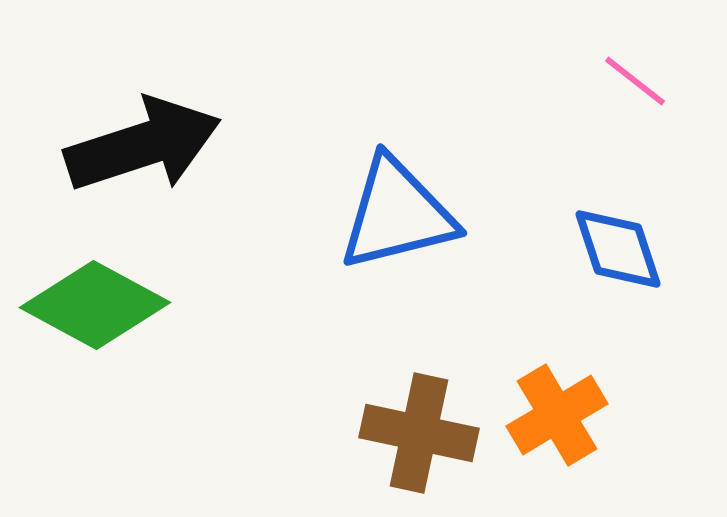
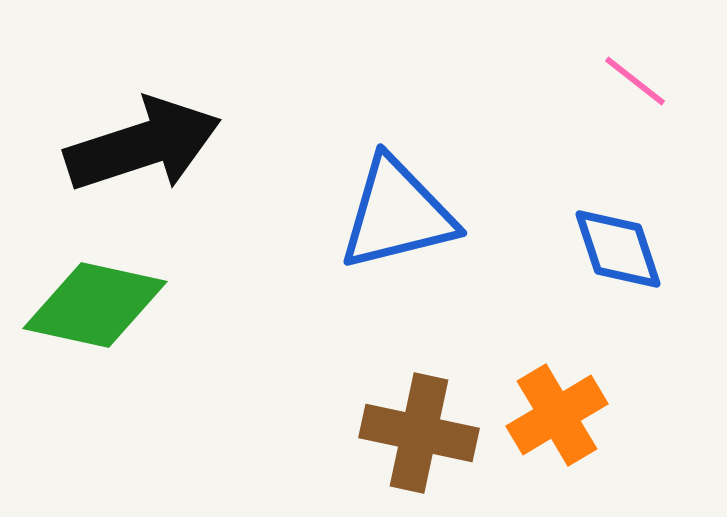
green diamond: rotated 16 degrees counterclockwise
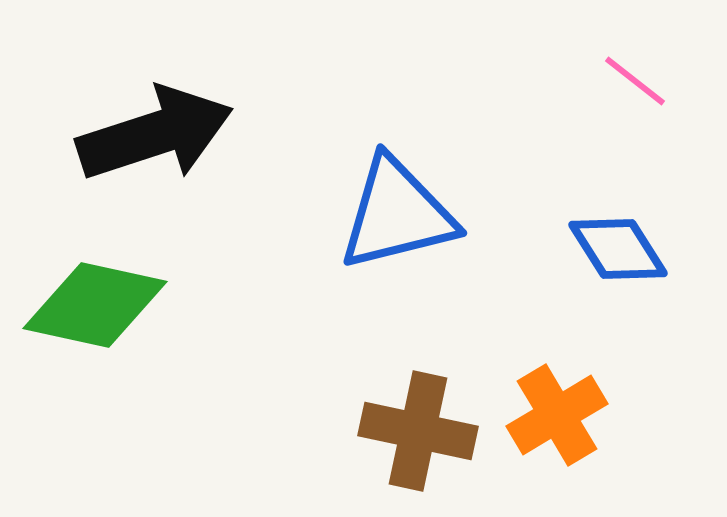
black arrow: moved 12 px right, 11 px up
blue diamond: rotated 14 degrees counterclockwise
brown cross: moved 1 px left, 2 px up
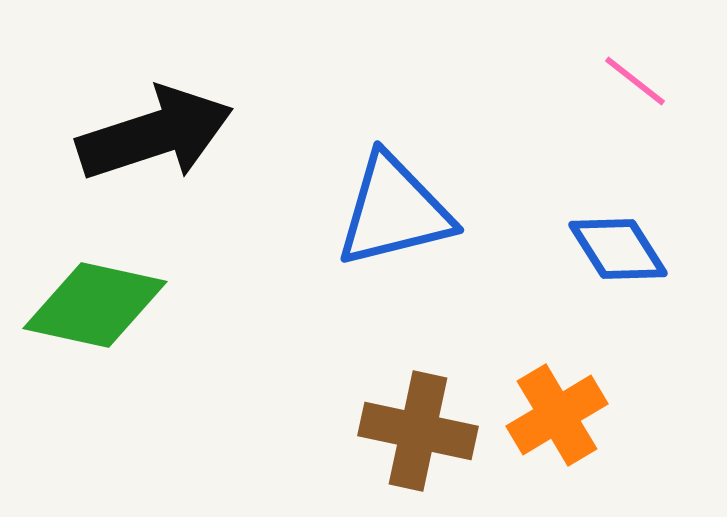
blue triangle: moved 3 px left, 3 px up
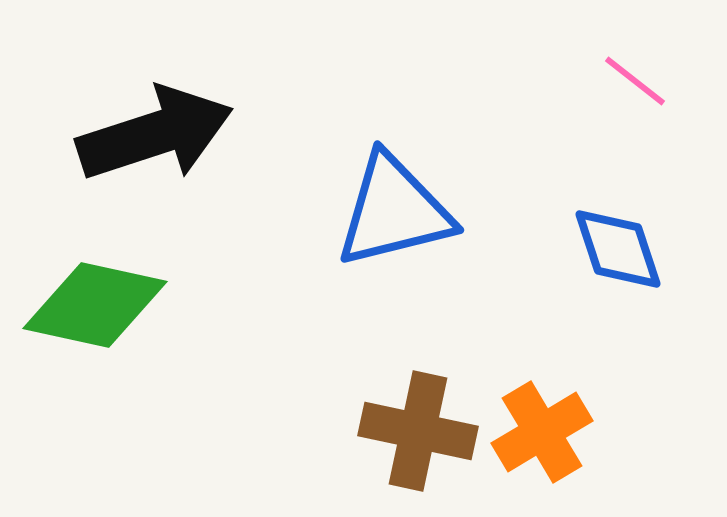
blue diamond: rotated 14 degrees clockwise
orange cross: moved 15 px left, 17 px down
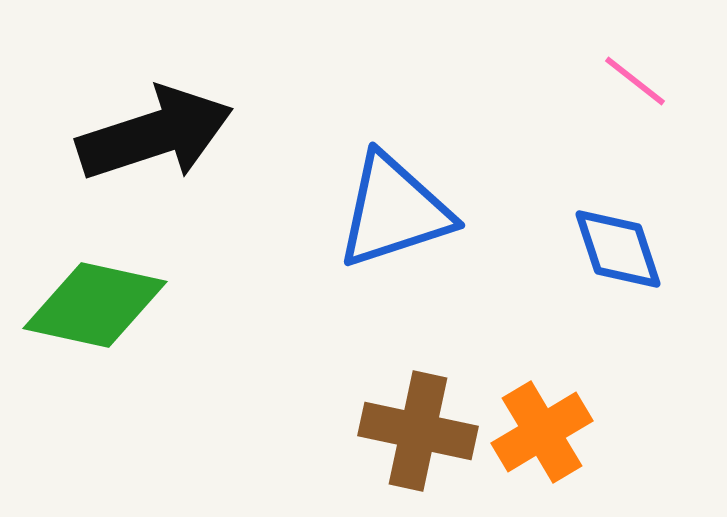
blue triangle: rotated 4 degrees counterclockwise
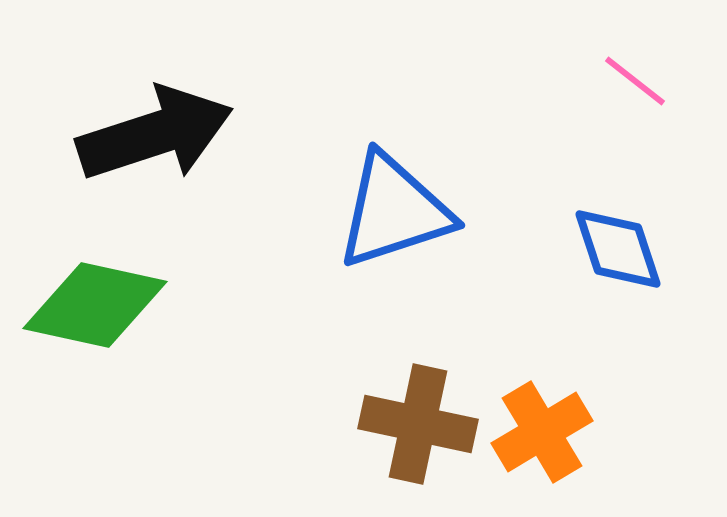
brown cross: moved 7 px up
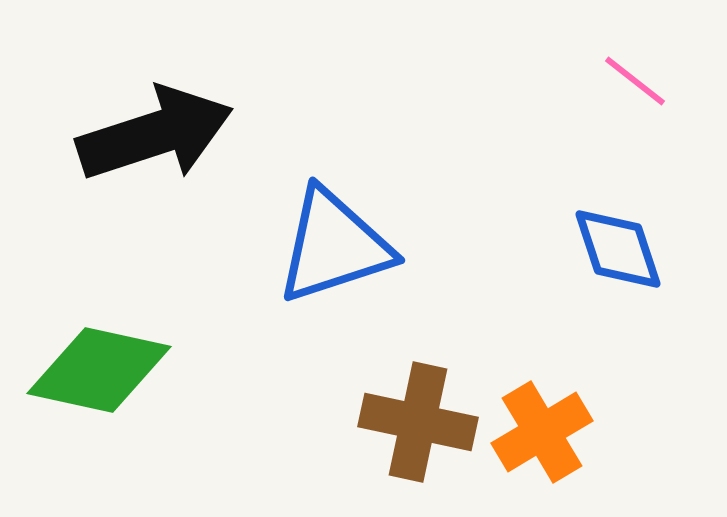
blue triangle: moved 60 px left, 35 px down
green diamond: moved 4 px right, 65 px down
brown cross: moved 2 px up
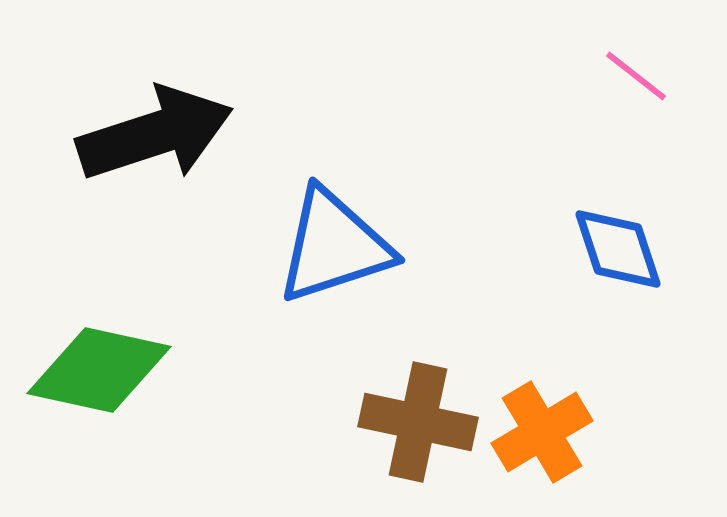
pink line: moved 1 px right, 5 px up
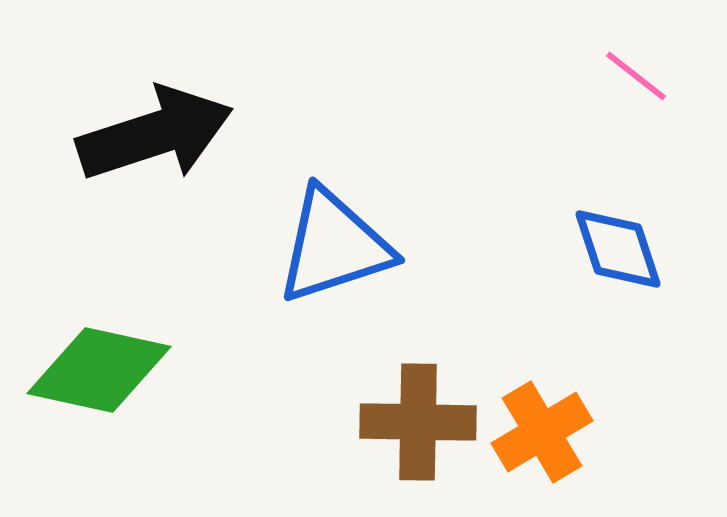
brown cross: rotated 11 degrees counterclockwise
